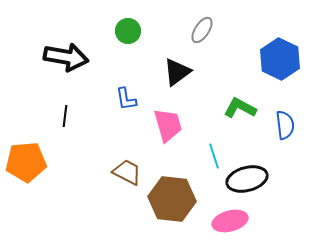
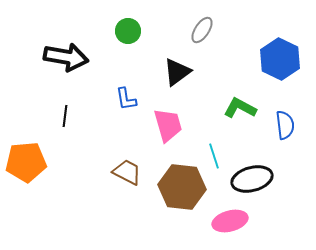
black ellipse: moved 5 px right
brown hexagon: moved 10 px right, 12 px up
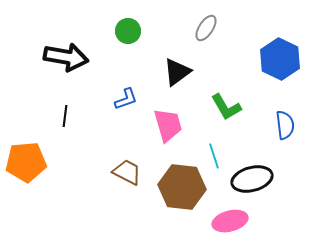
gray ellipse: moved 4 px right, 2 px up
blue L-shape: rotated 100 degrees counterclockwise
green L-shape: moved 14 px left, 1 px up; rotated 148 degrees counterclockwise
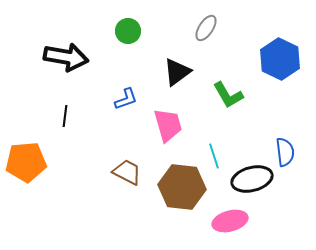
green L-shape: moved 2 px right, 12 px up
blue semicircle: moved 27 px down
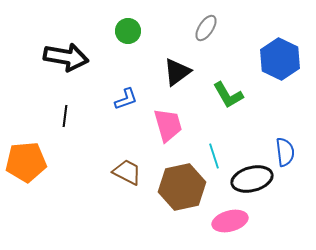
brown hexagon: rotated 18 degrees counterclockwise
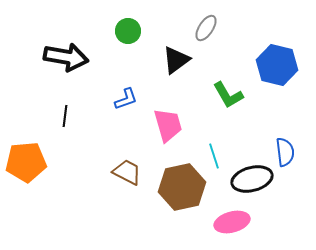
blue hexagon: moved 3 px left, 6 px down; rotated 12 degrees counterclockwise
black triangle: moved 1 px left, 12 px up
pink ellipse: moved 2 px right, 1 px down
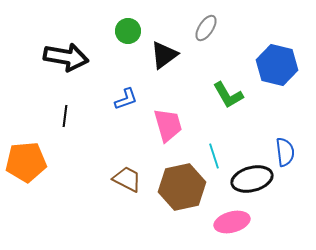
black triangle: moved 12 px left, 5 px up
brown trapezoid: moved 7 px down
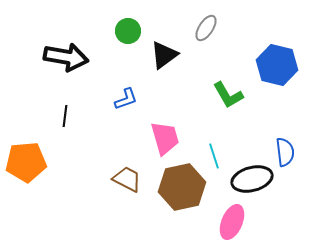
pink trapezoid: moved 3 px left, 13 px down
pink ellipse: rotated 52 degrees counterclockwise
